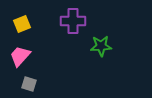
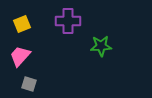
purple cross: moved 5 px left
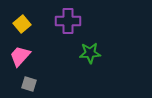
yellow square: rotated 18 degrees counterclockwise
green star: moved 11 px left, 7 px down
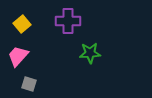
pink trapezoid: moved 2 px left
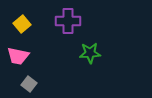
pink trapezoid: rotated 120 degrees counterclockwise
gray square: rotated 21 degrees clockwise
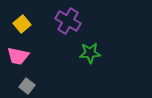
purple cross: rotated 30 degrees clockwise
gray square: moved 2 px left, 2 px down
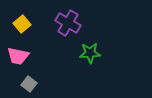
purple cross: moved 2 px down
gray square: moved 2 px right, 2 px up
